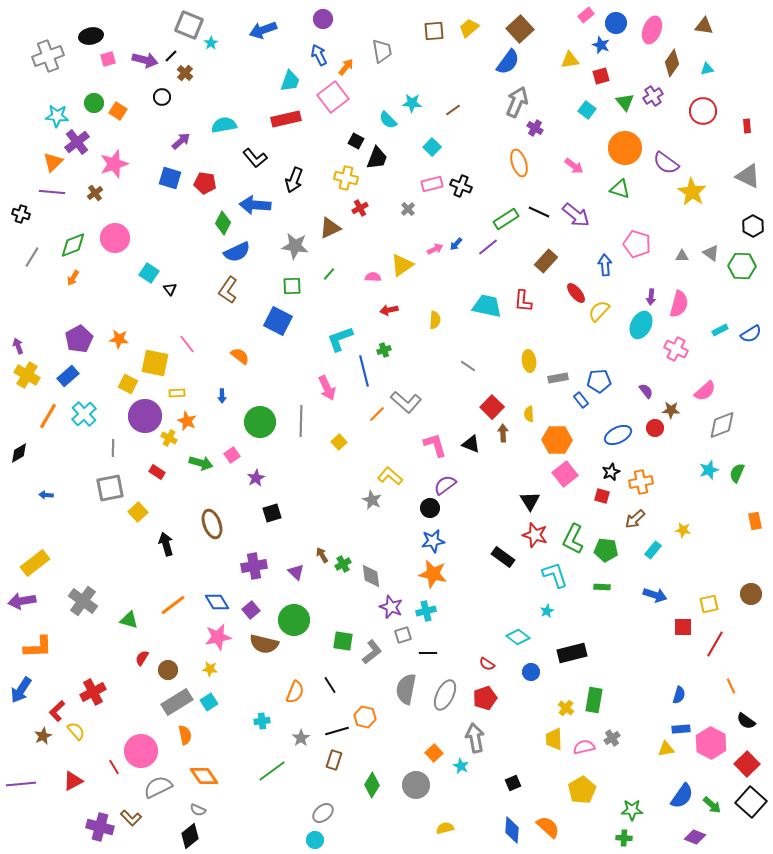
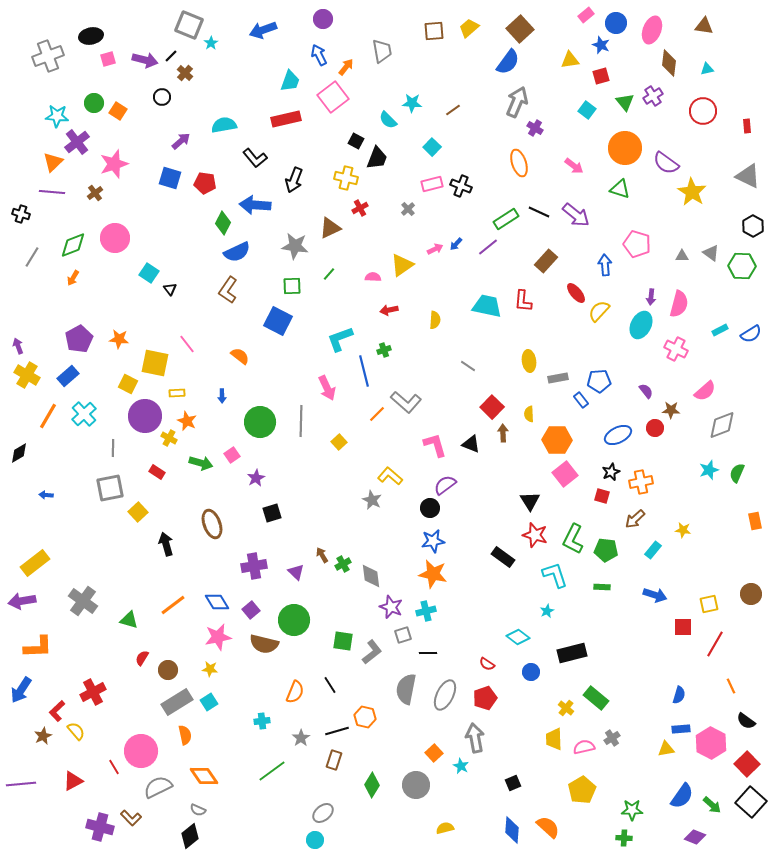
brown diamond at (672, 63): moved 3 px left; rotated 28 degrees counterclockwise
green rectangle at (594, 700): moved 2 px right, 2 px up; rotated 60 degrees counterclockwise
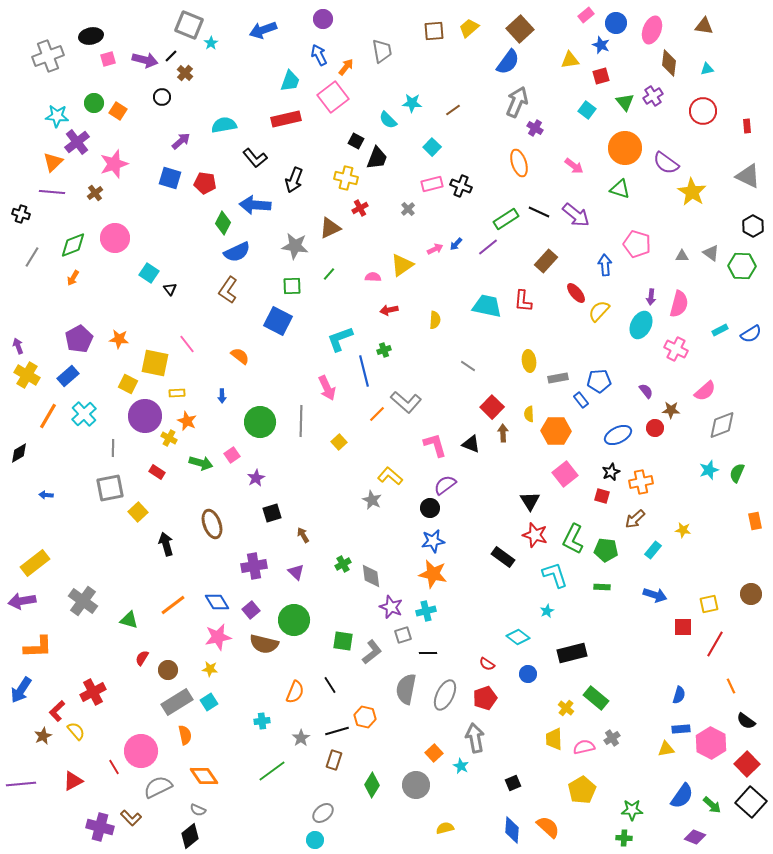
orange hexagon at (557, 440): moved 1 px left, 9 px up
brown arrow at (322, 555): moved 19 px left, 20 px up
blue circle at (531, 672): moved 3 px left, 2 px down
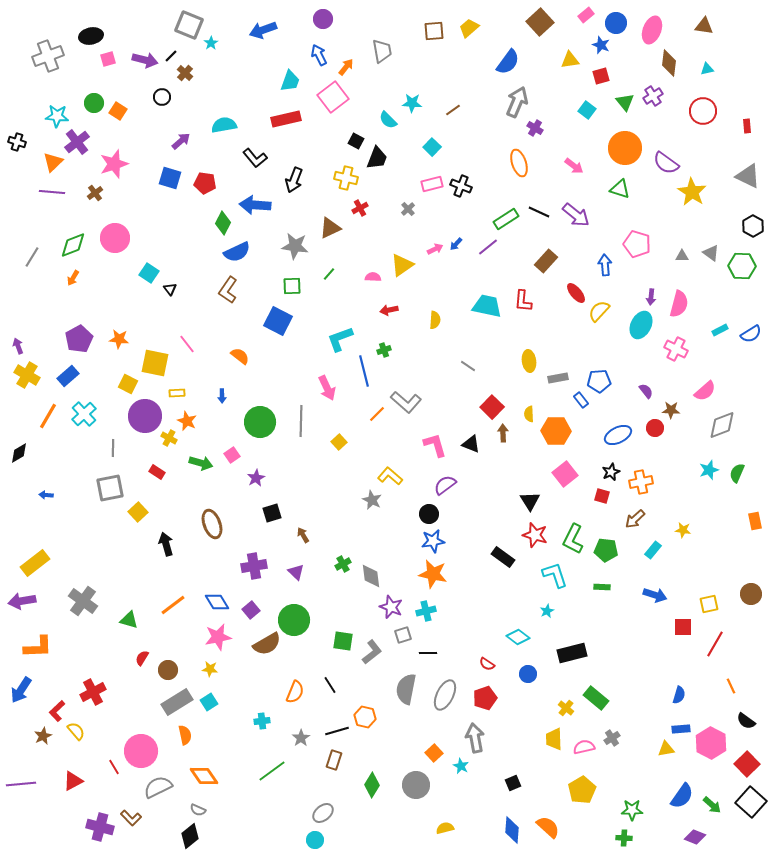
brown square at (520, 29): moved 20 px right, 7 px up
black cross at (21, 214): moved 4 px left, 72 px up
black circle at (430, 508): moved 1 px left, 6 px down
brown semicircle at (264, 644): moved 3 px right; rotated 44 degrees counterclockwise
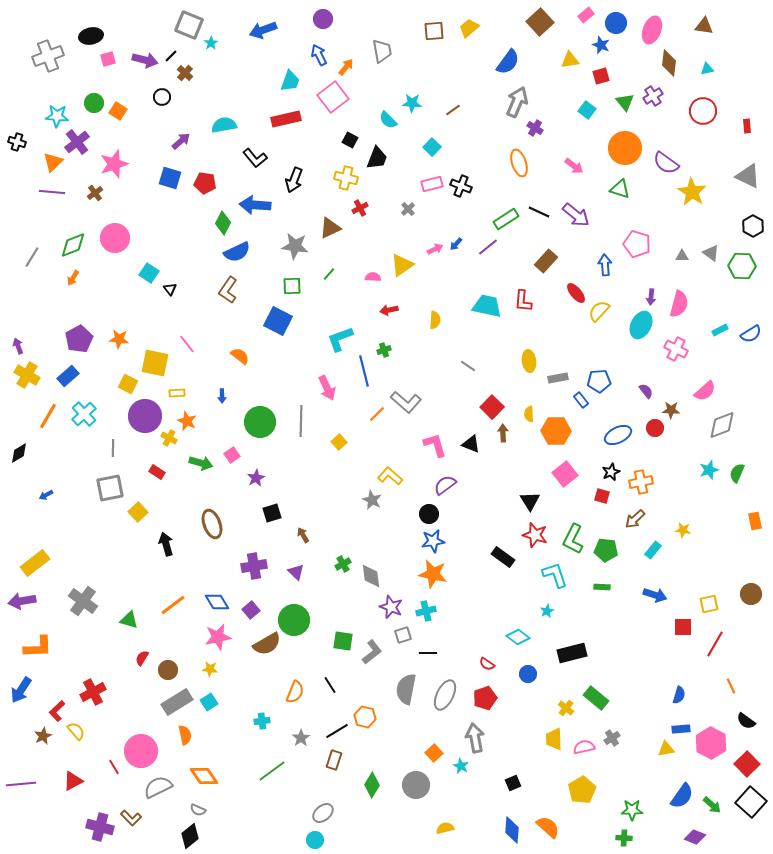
black square at (356, 141): moved 6 px left, 1 px up
blue arrow at (46, 495): rotated 32 degrees counterclockwise
black line at (337, 731): rotated 15 degrees counterclockwise
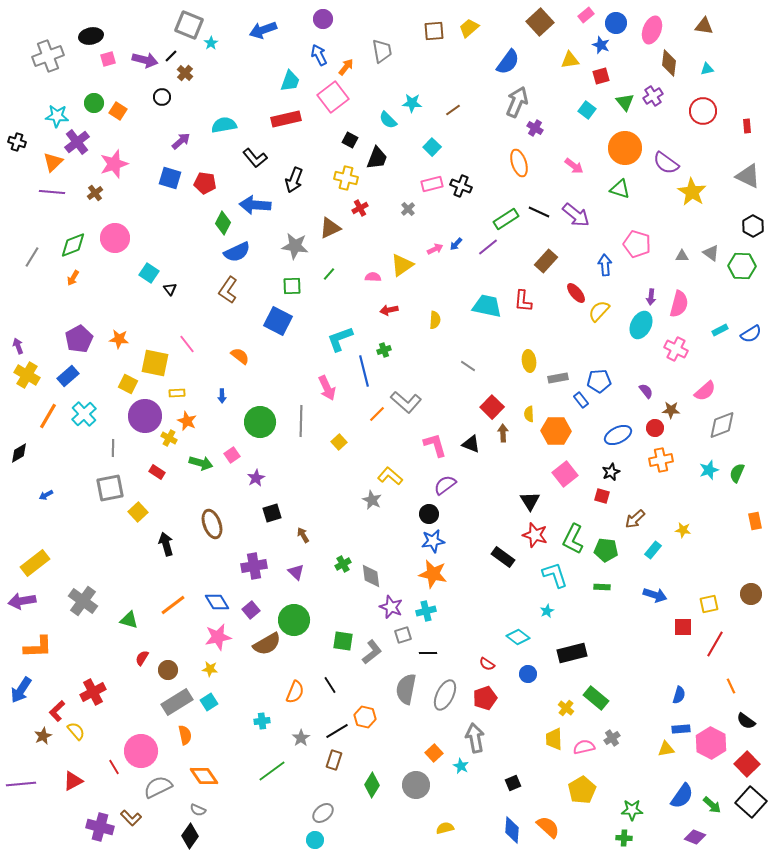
orange cross at (641, 482): moved 20 px right, 22 px up
black diamond at (190, 836): rotated 15 degrees counterclockwise
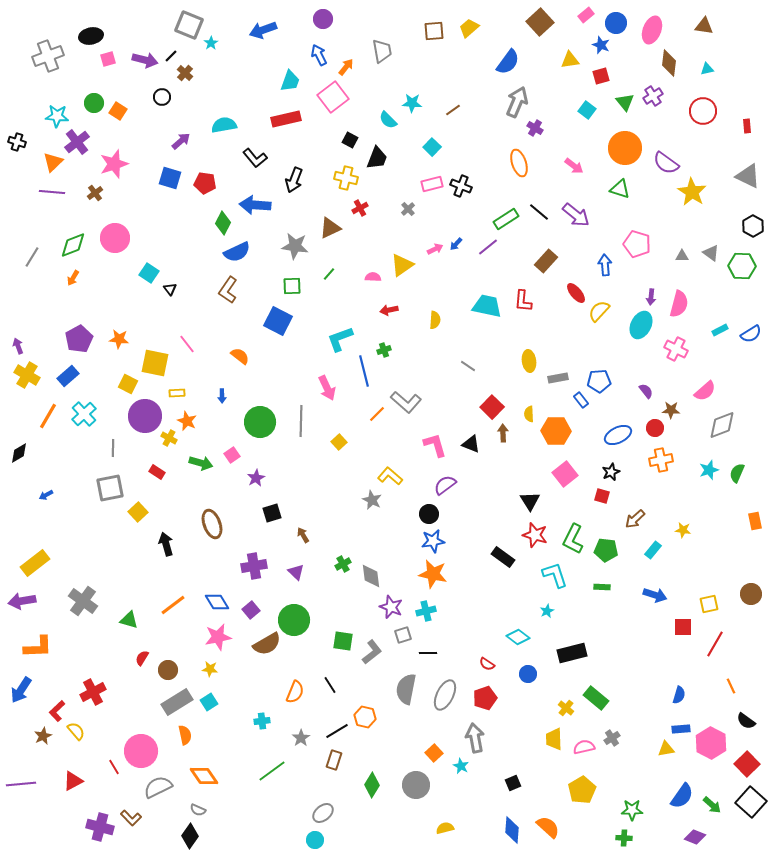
black line at (539, 212): rotated 15 degrees clockwise
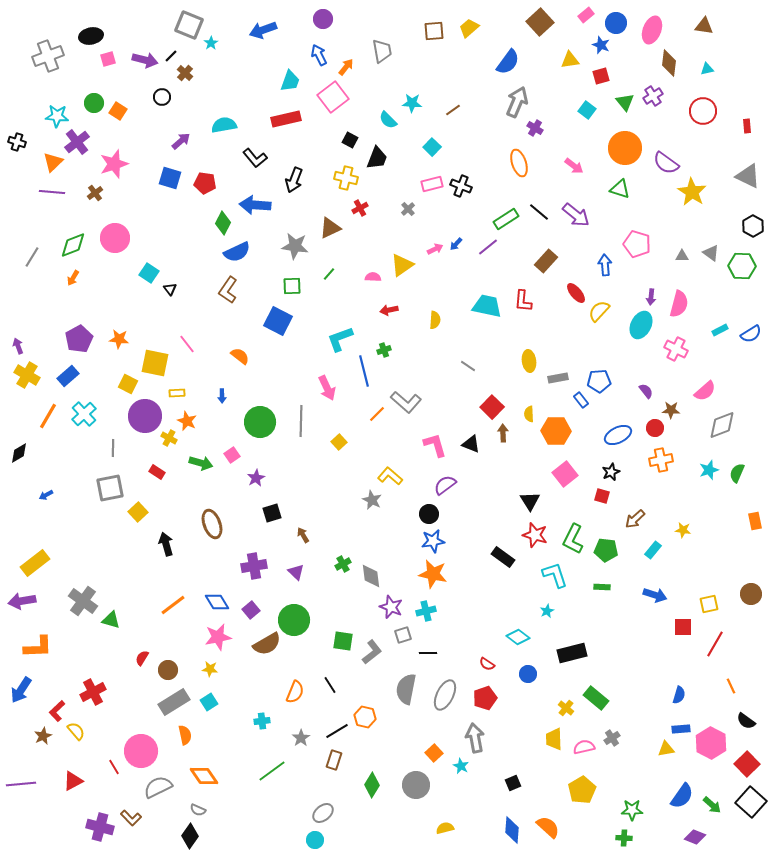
green triangle at (129, 620): moved 18 px left
gray rectangle at (177, 702): moved 3 px left
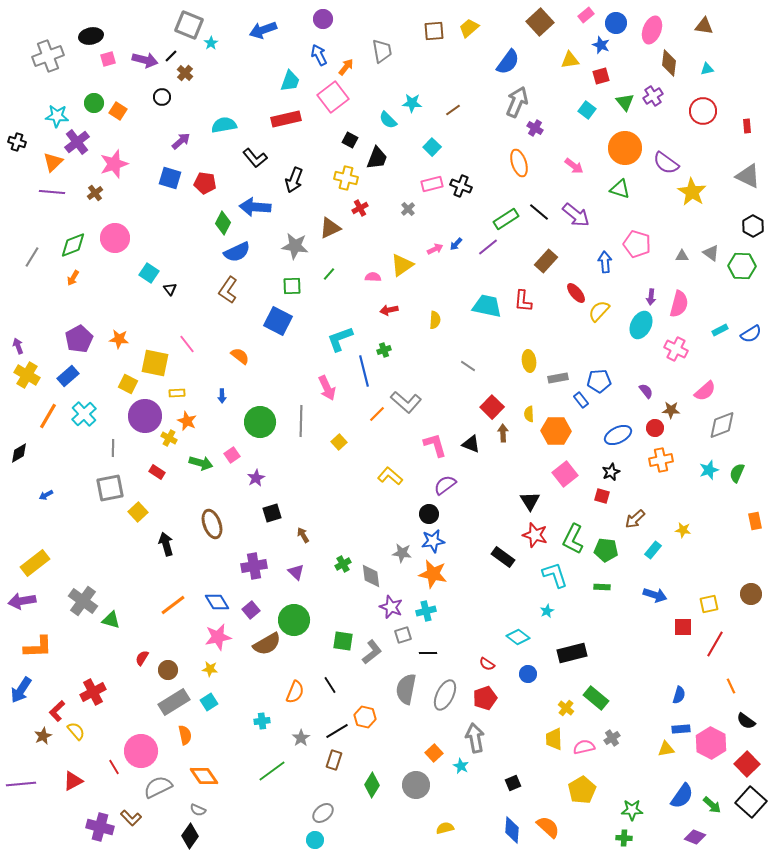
blue arrow at (255, 205): moved 2 px down
blue arrow at (605, 265): moved 3 px up
gray star at (372, 500): moved 30 px right, 53 px down; rotated 18 degrees counterclockwise
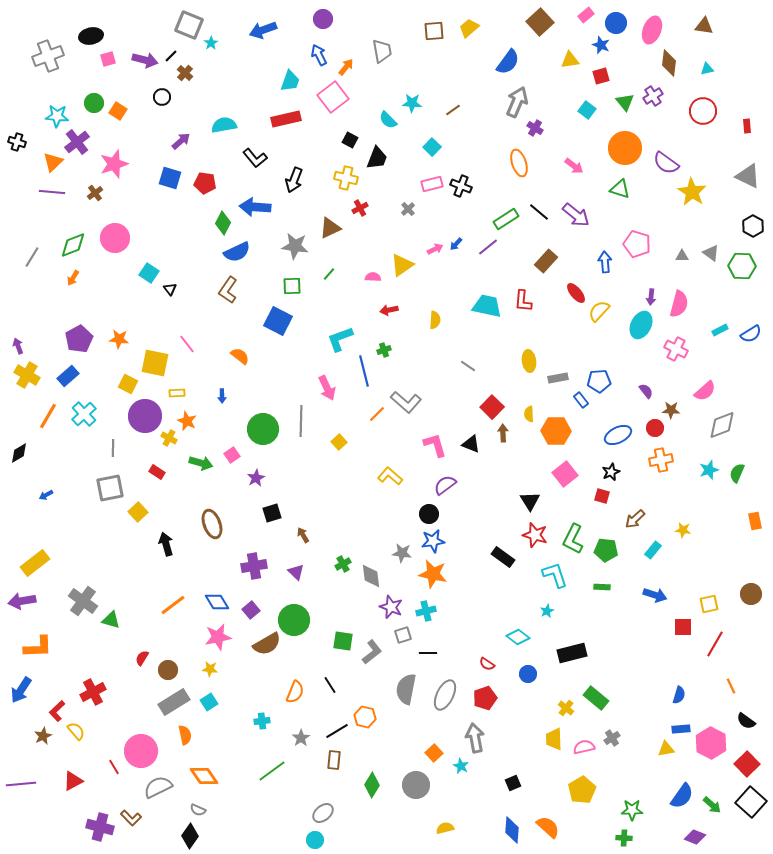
green circle at (260, 422): moved 3 px right, 7 px down
brown rectangle at (334, 760): rotated 12 degrees counterclockwise
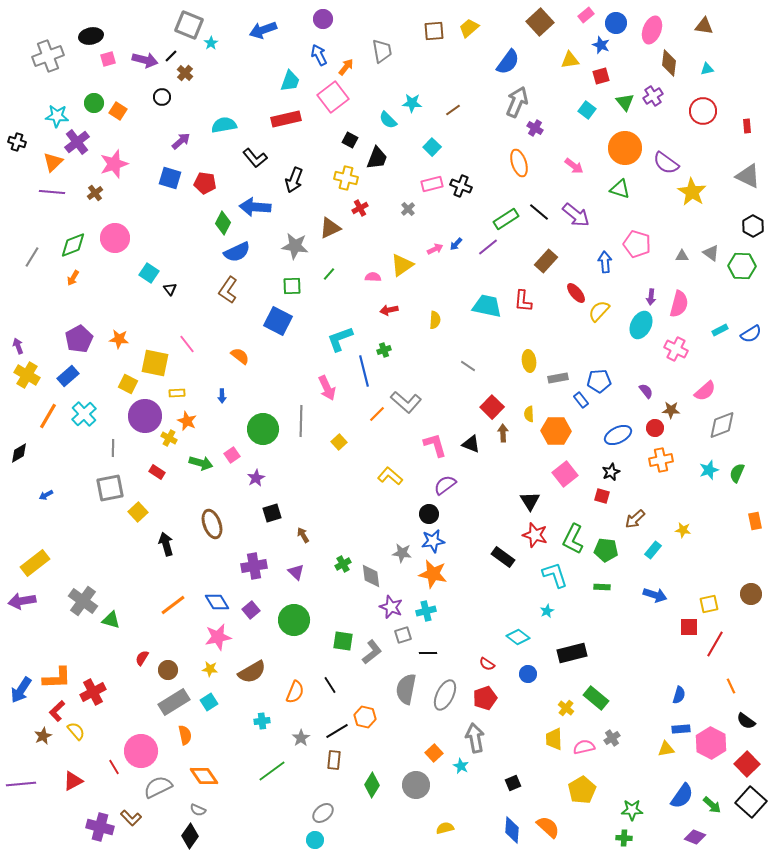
red square at (683, 627): moved 6 px right
brown semicircle at (267, 644): moved 15 px left, 28 px down
orange L-shape at (38, 647): moved 19 px right, 31 px down
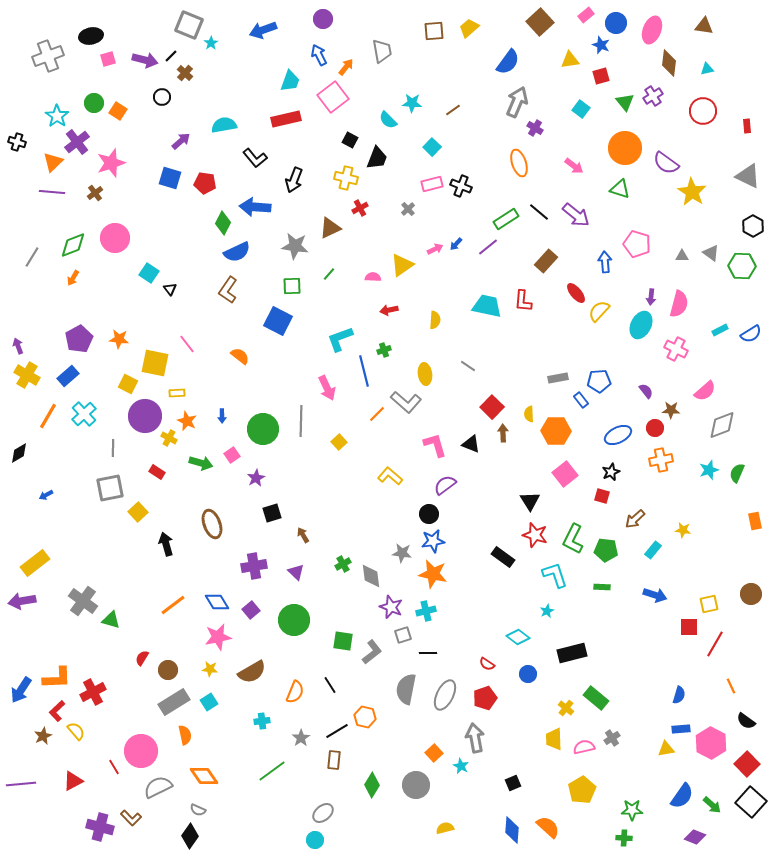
cyan square at (587, 110): moved 6 px left, 1 px up
cyan star at (57, 116): rotated 30 degrees clockwise
pink star at (114, 164): moved 3 px left, 1 px up
yellow ellipse at (529, 361): moved 104 px left, 13 px down
blue arrow at (222, 396): moved 20 px down
